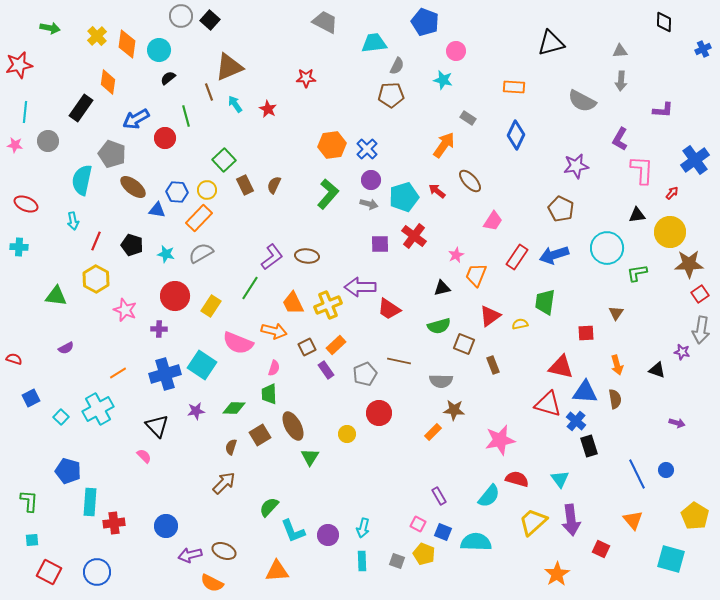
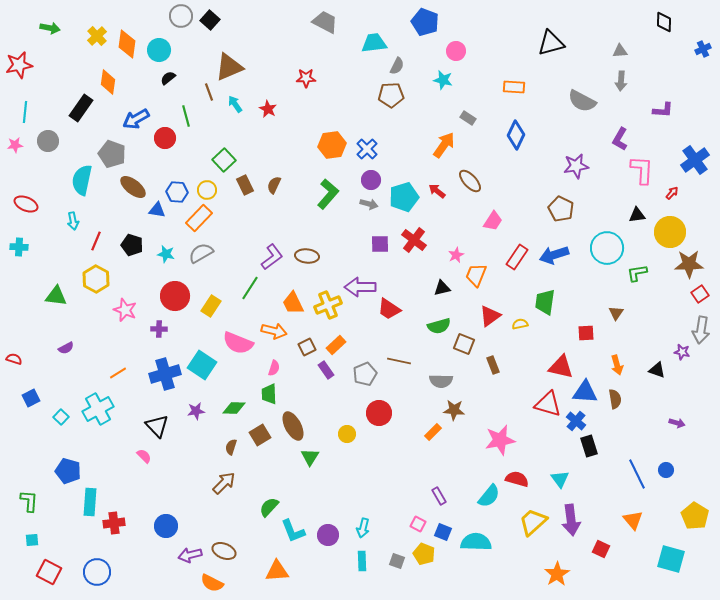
pink star at (15, 145): rotated 14 degrees counterclockwise
red cross at (414, 236): moved 4 px down
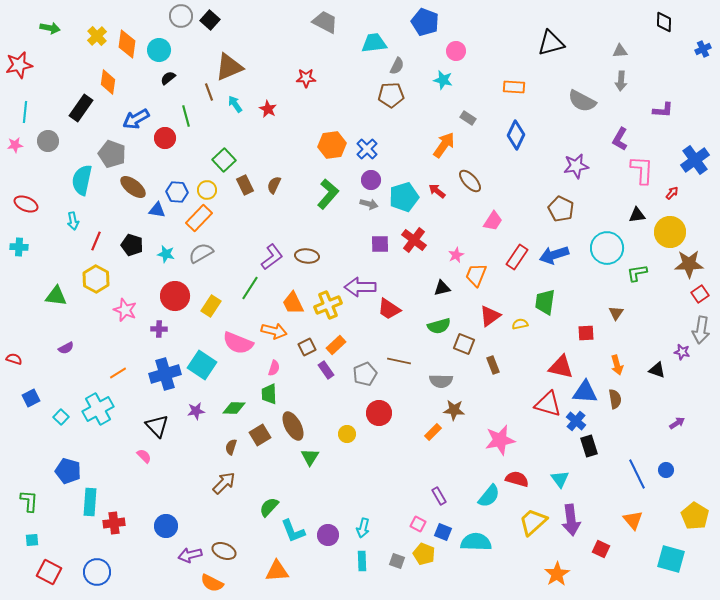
purple arrow at (677, 423): rotated 49 degrees counterclockwise
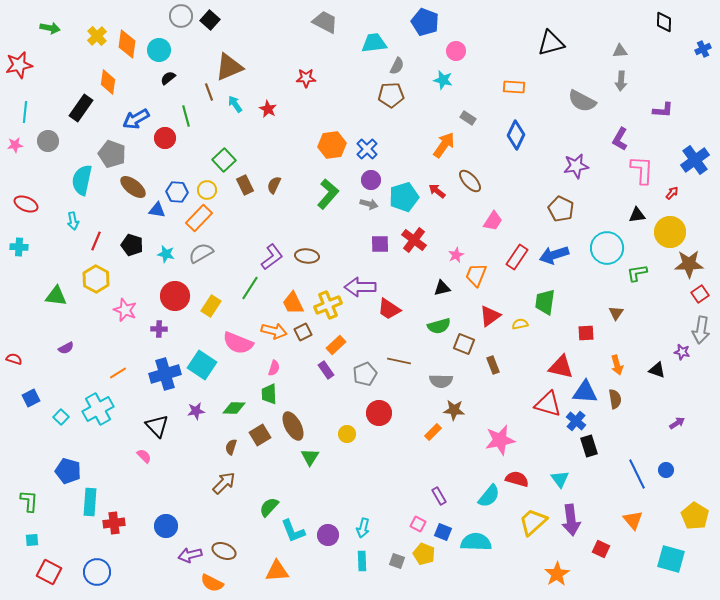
brown square at (307, 347): moved 4 px left, 15 px up
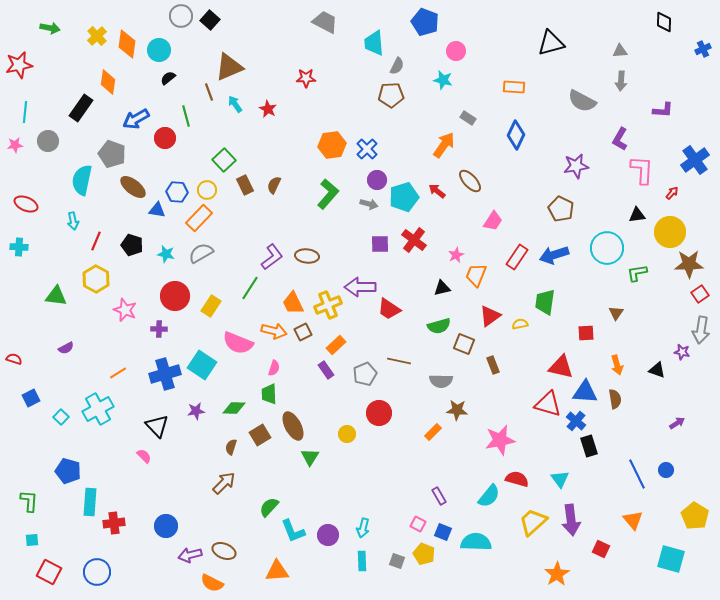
cyan trapezoid at (374, 43): rotated 88 degrees counterclockwise
purple circle at (371, 180): moved 6 px right
brown star at (454, 410): moved 3 px right
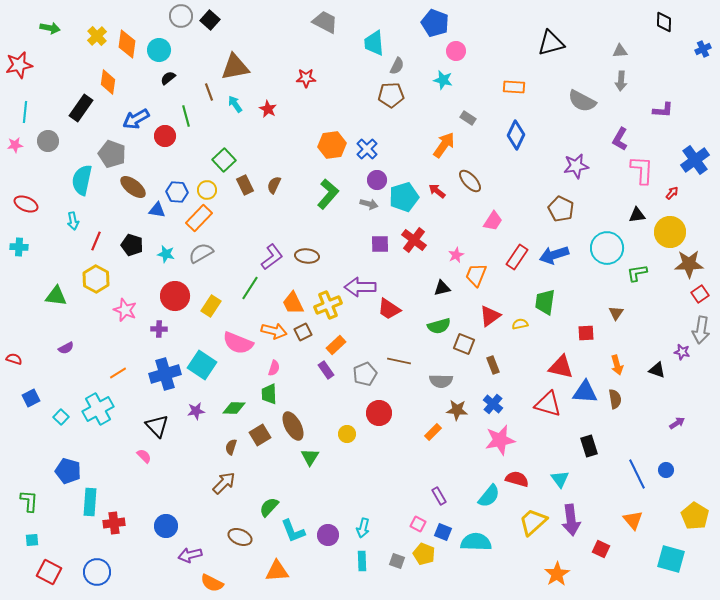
blue pentagon at (425, 22): moved 10 px right, 1 px down
brown triangle at (229, 67): moved 6 px right; rotated 12 degrees clockwise
red circle at (165, 138): moved 2 px up
blue cross at (576, 421): moved 83 px left, 17 px up
brown ellipse at (224, 551): moved 16 px right, 14 px up
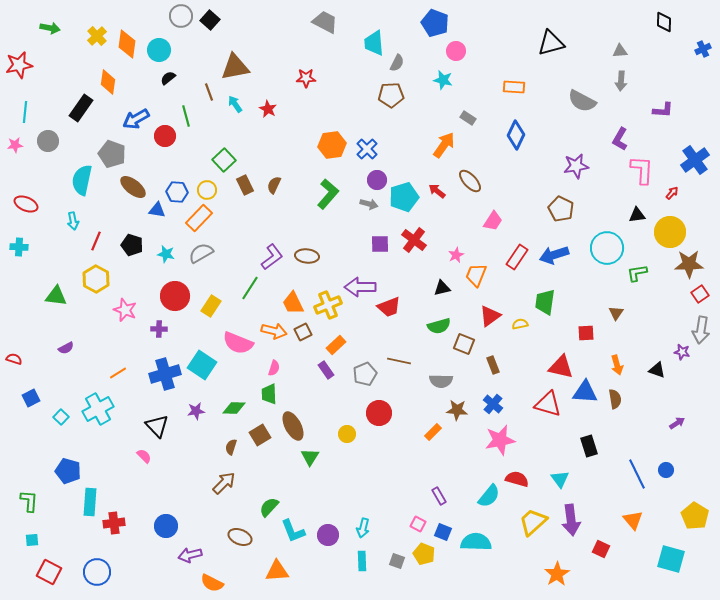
gray semicircle at (397, 66): moved 3 px up
red trapezoid at (389, 309): moved 2 px up; rotated 55 degrees counterclockwise
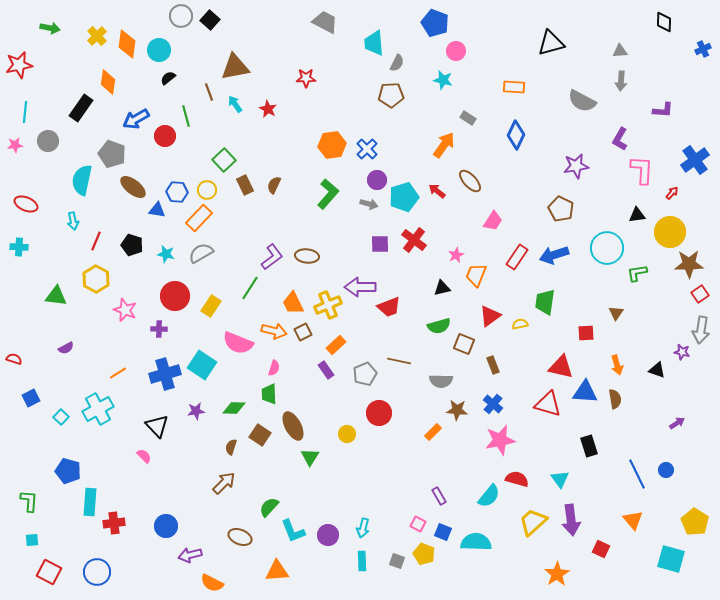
brown square at (260, 435): rotated 25 degrees counterclockwise
yellow pentagon at (695, 516): moved 6 px down
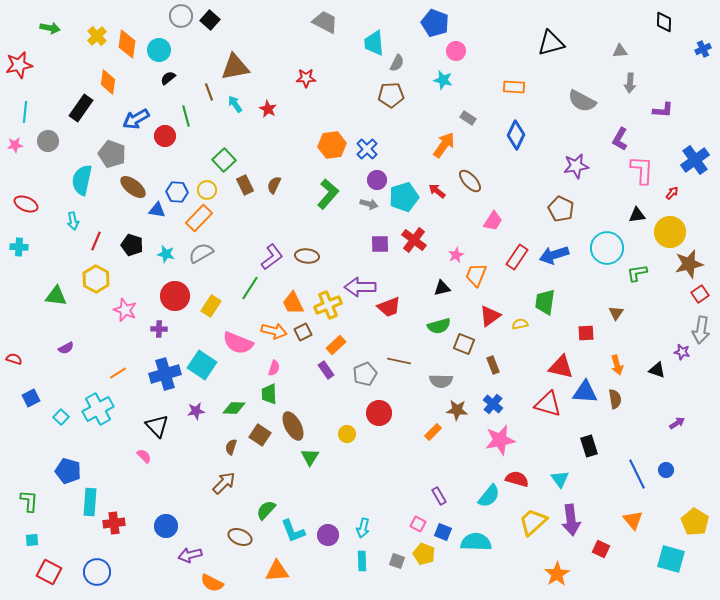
gray arrow at (621, 81): moved 9 px right, 2 px down
brown star at (689, 264): rotated 12 degrees counterclockwise
green semicircle at (269, 507): moved 3 px left, 3 px down
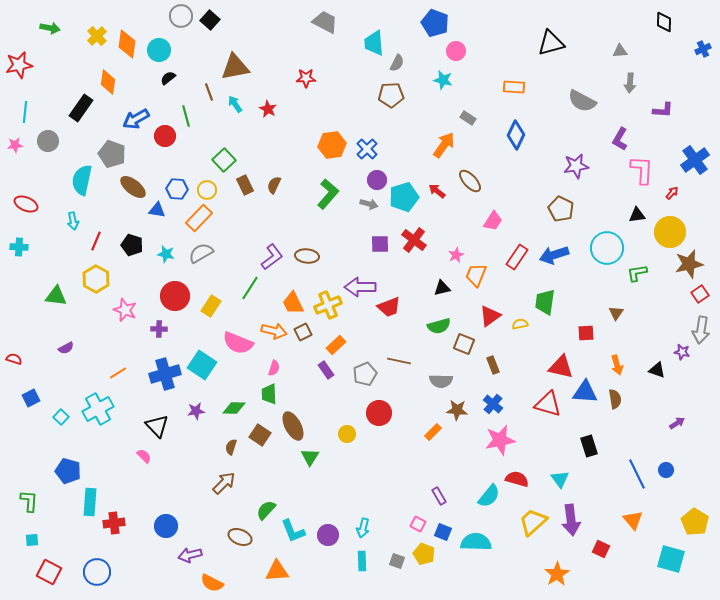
blue hexagon at (177, 192): moved 3 px up
